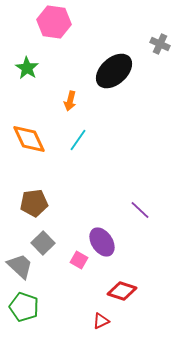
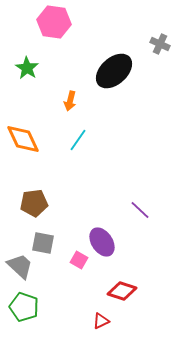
orange diamond: moved 6 px left
gray square: rotated 35 degrees counterclockwise
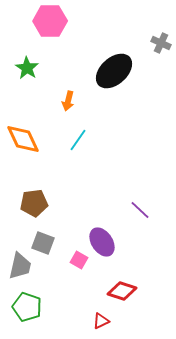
pink hexagon: moved 4 px left, 1 px up; rotated 8 degrees counterclockwise
gray cross: moved 1 px right, 1 px up
orange arrow: moved 2 px left
gray square: rotated 10 degrees clockwise
gray trapezoid: rotated 60 degrees clockwise
green pentagon: moved 3 px right
